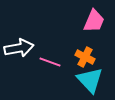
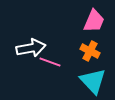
white arrow: moved 12 px right
orange cross: moved 5 px right, 6 px up
cyan triangle: moved 3 px right, 1 px down
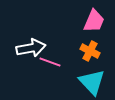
cyan triangle: moved 1 px left, 1 px down
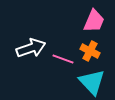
white arrow: rotated 8 degrees counterclockwise
pink line: moved 13 px right, 3 px up
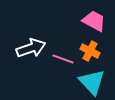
pink trapezoid: rotated 85 degrees counterclockwise
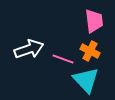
pink trapezoid: rotated 55 degrees clockwise
white arrow: moved 2 px left, 1 px down
cyan triangle: moved 6 px left, 2 px up
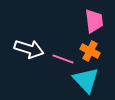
white arrow: rotated 36 degrees clockwise
